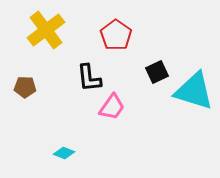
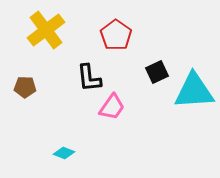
cyan triangle: rotated 21 degrees counterclockwise
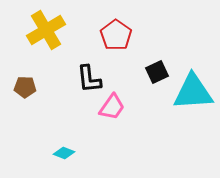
yellow cross: rotated 6 degrees clockwise
black L-shape: moved 1 px down
cyan triangle: moved 1 px left, 1 px down
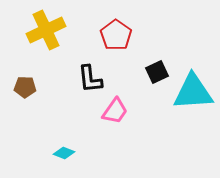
yellow cross: rotated 6 degrees clockwise
black L-shape: moved 1 px right
pink trapezoid: moved 3 px right, 4 px down
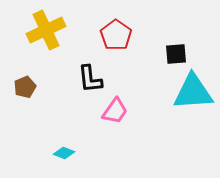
black square: moved 19 px right, 18 px up; rotated 20 degrees clockwise
brown pentagon: rotated 25 degrees counterclockwise
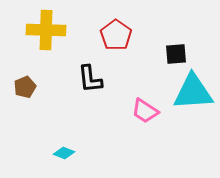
yellow cross: rotated 27 degrees clockwise
pink trapezoid: moved 30 px right; rotated 88 degrees clockwise
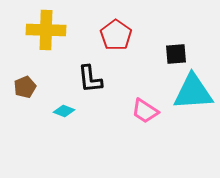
cyan diamond: moved 42 px up
